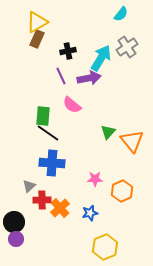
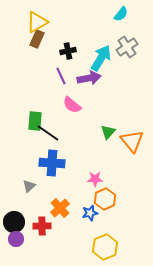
green rectangle: moved 8 px left, 5 px down
orange hexagon: moved 17 px left, 8 px down
red cross: moved 26 px down
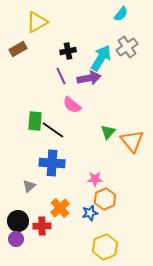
brown rectangle: moved 19 px left, 10 px down; rotated 36 degrees clockwise
black line: moved 5 px right, 3 px up
black circle: moved 4 px right, 1 px up
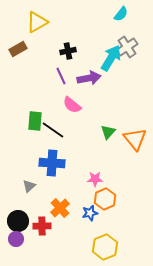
cyan arrow: moved 10 px right
orange triangle: moved 3 px right, 2 px up
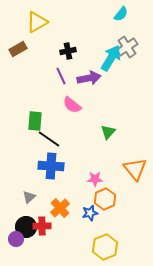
black line: moved 4 px left, 9 px down
orange triangle: moved 30 px down
blue cross: moved 1 px left, 3 px down
gray triangle: moved 11 px down
black circle: moved 8 px right, 6 px down
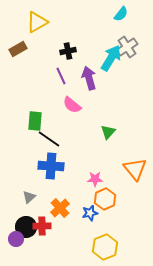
purple arrow: rotated 95 degrees counterclockwise
